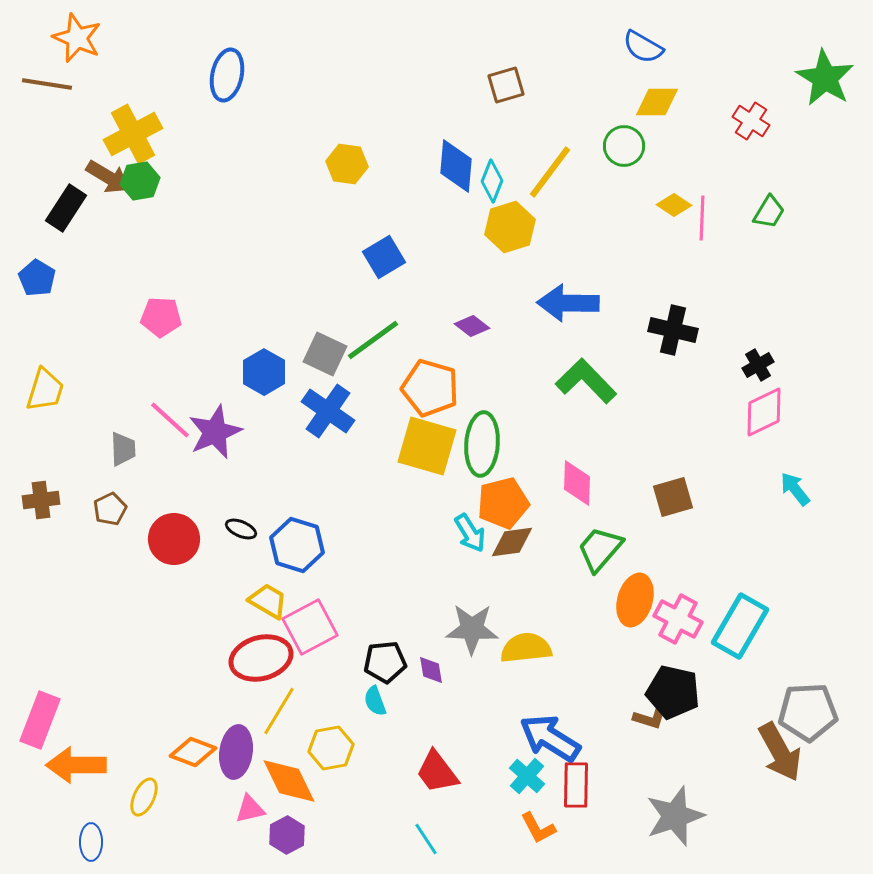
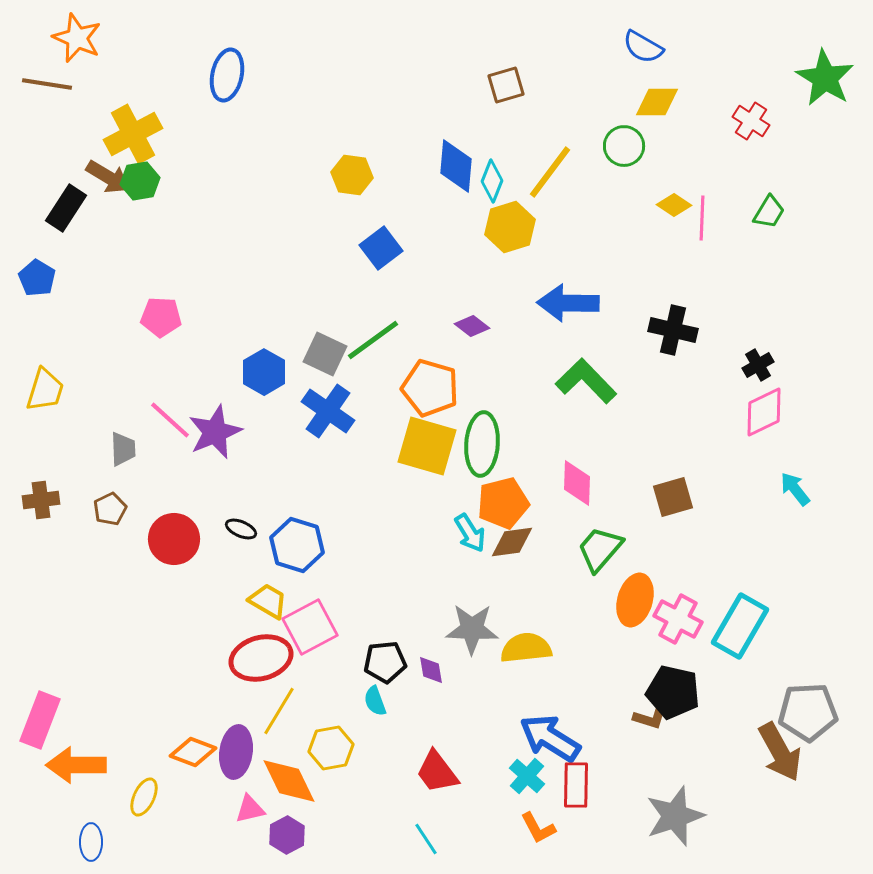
yellow hexagon at (347, 164): moved 5 px right, 11 px down
blue square at (384, 257): moved 3 px left, 9 px up; rotated 6 degrees counterclockwise
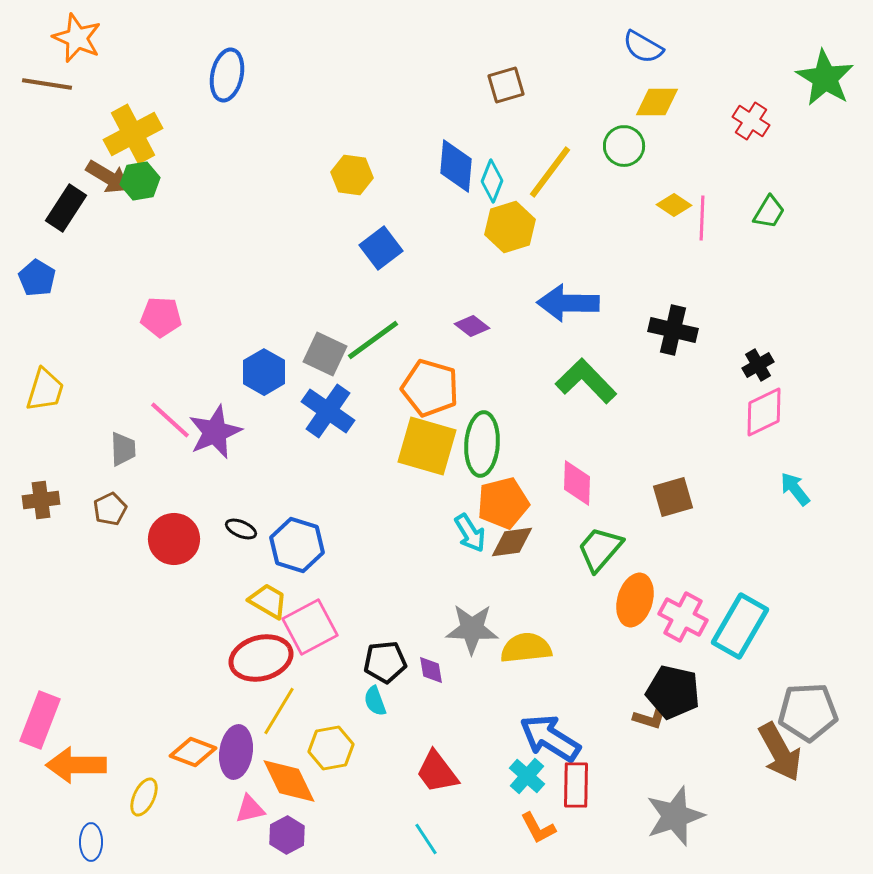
pink cross at (678, 619): moved 5 px right, 2 px up
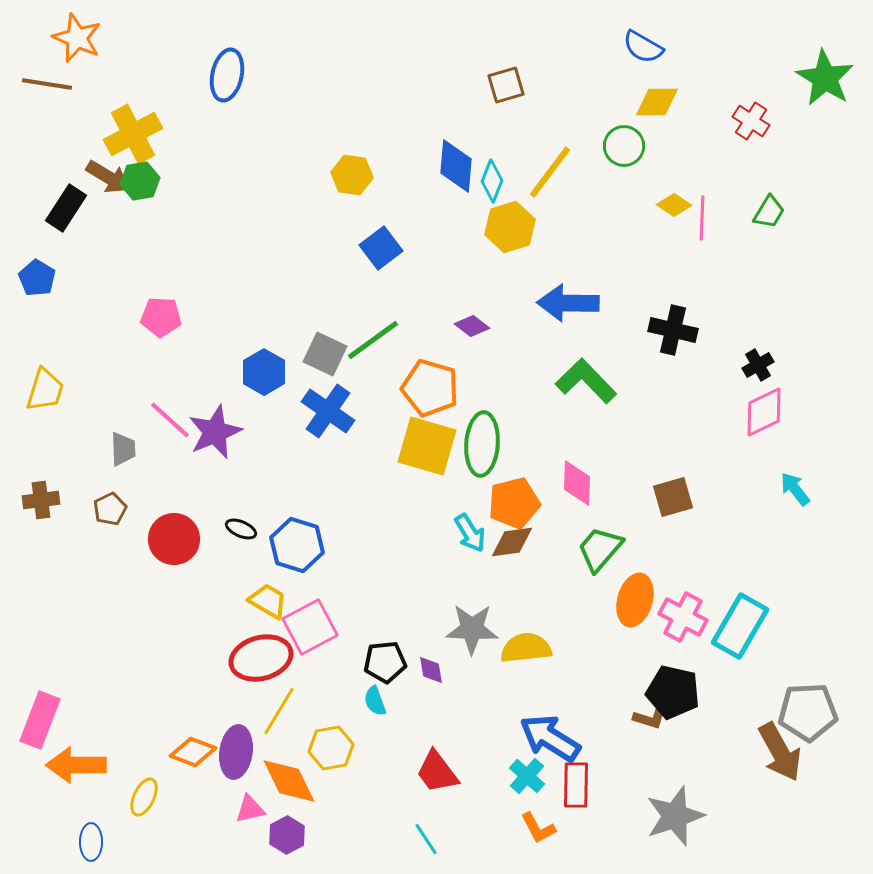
orange pentagon at (503, 503): moved 11 px right
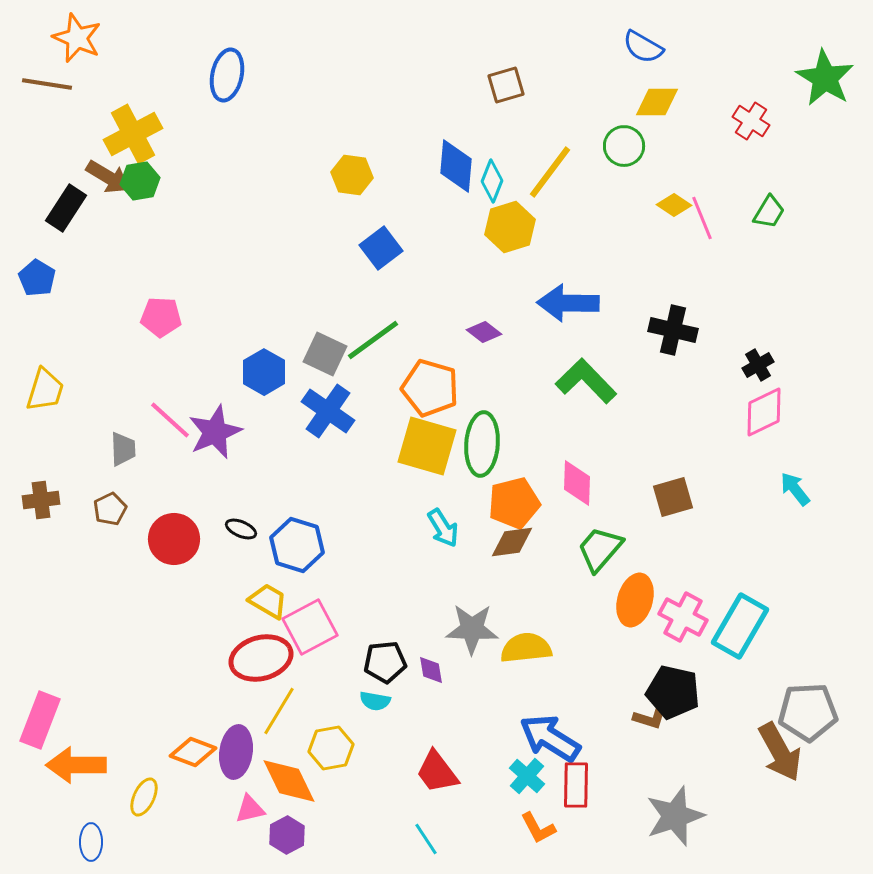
pink line at (702, 218): rotated 24 degrees counterclockwise
purple diamond at (472, 326): moved 12 px right, 6 px down
cyan arrow at (470, 533): moved 27 px left, 5 px up
cyan semicircle at (375, 701): rotated 60 degrees counterclockwise
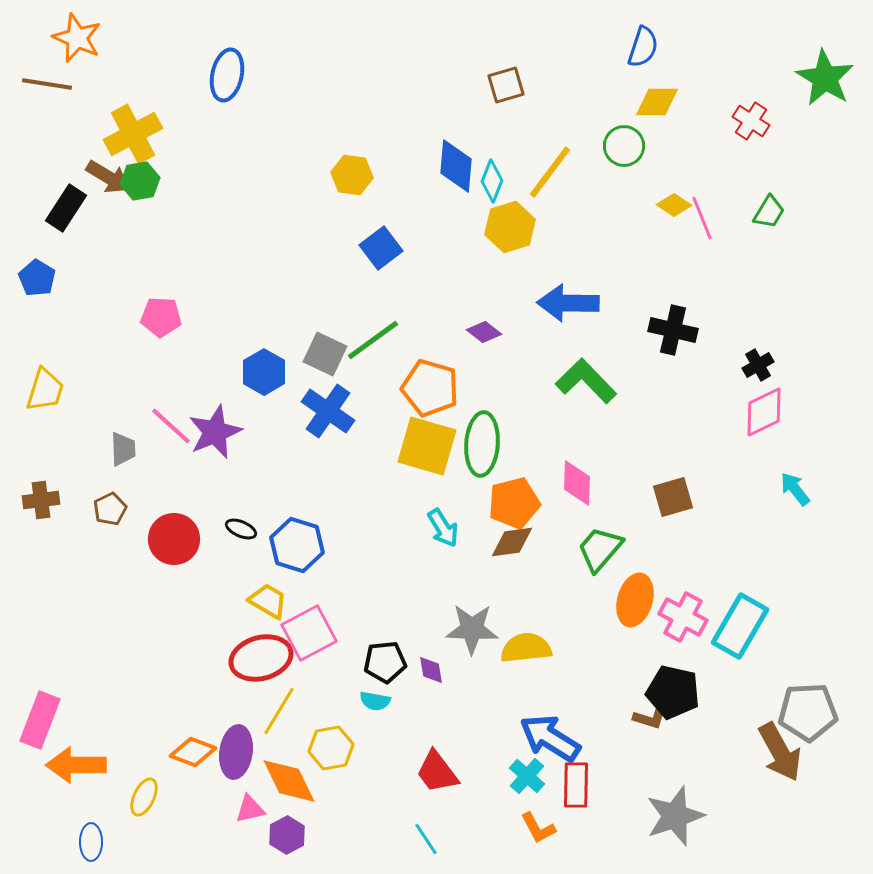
blue semicircle at (643, 47): rotated 102 degrees counterclockwise
pink line at (170, 420): moved 1 px right, 6 px down
pink square at (310, 627): moved 1 px left, 6 px down
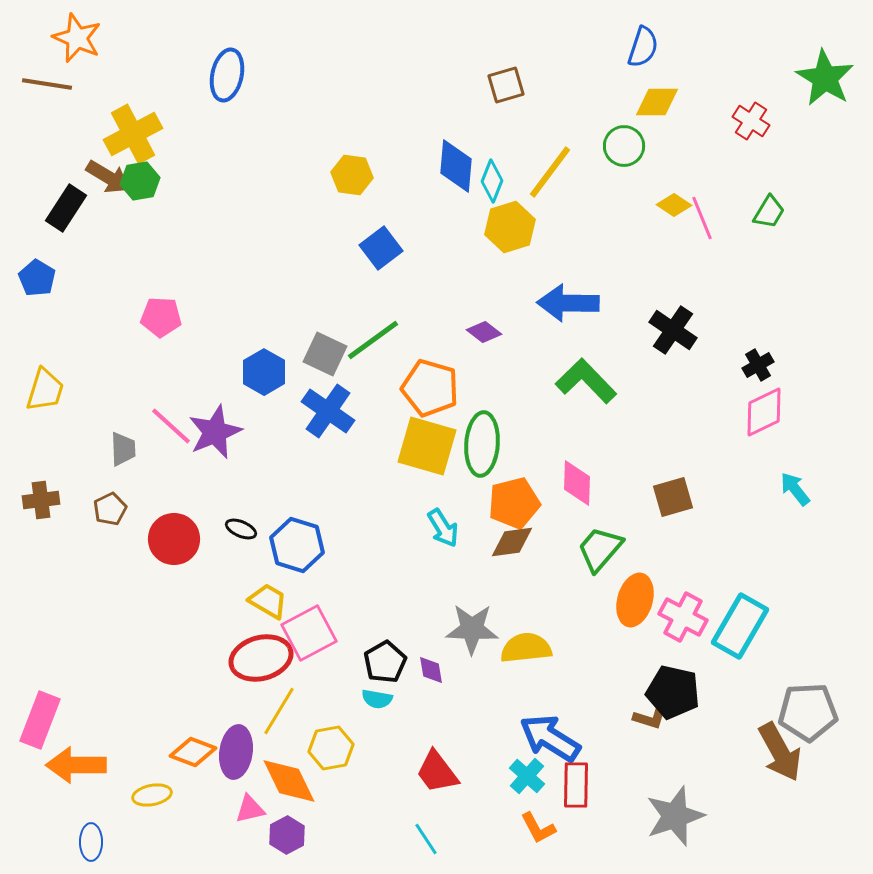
black cross at (673, 330): rotated 21 degrees clockwise
black pentagon at (385, 662): rotated 24 degrees counterclockwise
cyan semicircle at (375, 701): moved 2 px right, 2 px up
yellow ellipse at (144, 797): moved 8 px right, 2 px up; rotated 54 degrees clockwise
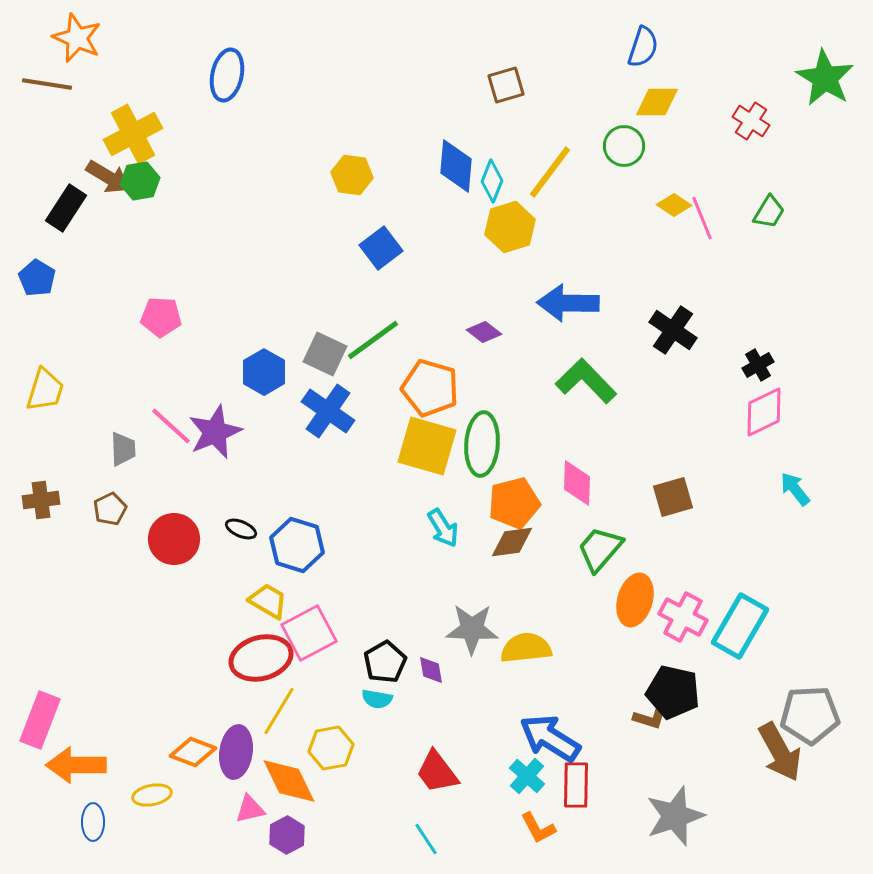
gray pentagon at (808, 712): moved 2 px right, 3 px down
blue ellipse at (91, 842): moved 2 px right, 20 px up
